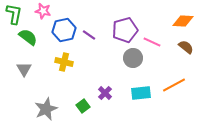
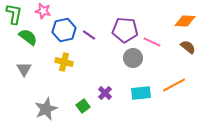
orange diamond: moved 2 px right
purple pentagon: rotated 20 degrees clockwise
brown semicircle: moved 2 px right
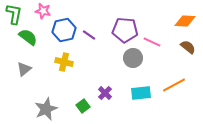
gray triangle: rotated 21 degrees clockwise
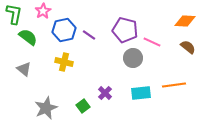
pink star: rotated 28 degrees clockwise
purple pentagon: rotated 10 degrees clockwise
gray triangle: rotated 42 degrees counterclockwise
orange line: rotated 20 degrees clockwise
gray star: moved 1 px up
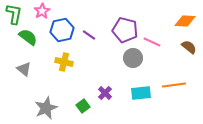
pink star: moved 1 px left
blue hexagon: moved 2 px left
brown semicircle: moved 1 px right
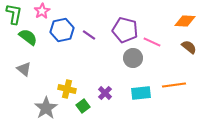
yellow cross: moved 3 px right, 27 px down
gray star: rotated 10 degrees counterclockwise
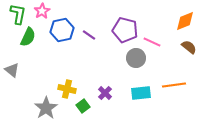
green L-shape: moved 4 px right
orange diamond: rotated 25 degrees counterclockwise
green semicircle: rotated 78 degrees clockwise
gray circle: moved 3 px right
gray triangle: moved 12 px left, 1 px down
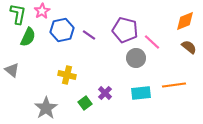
pink line: rotated 18 degrees clockwise
yellow cross: moved 14 px up
green square: moved 2 px right, 3 px up
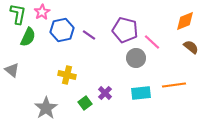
pink star: moved 1 px down
brown semicircle: moved 2 px right
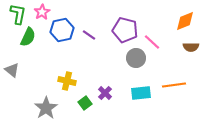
brown semicircle: rotated 140 degrees clockwise
yellow cross: moved 6 px down
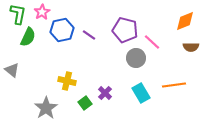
cyan rectangle: rotated 66 degrees clockwise
